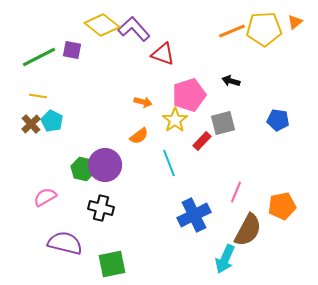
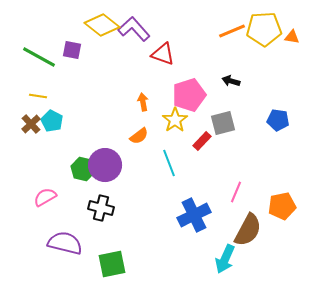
orange triangle: moved 3 px left, 15 px down; rotated 49 degrees clockwise
green line: rotated 56 degrees clockwise
orange arrow: rotated 114 degrees counterclockwise
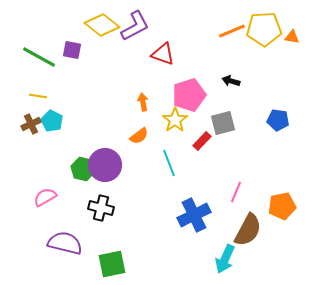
purple L-shape: moved 1 px right, 3 px up; rotated 104 degrees clockwise
brown cross: rotated 18 degrees clockwise
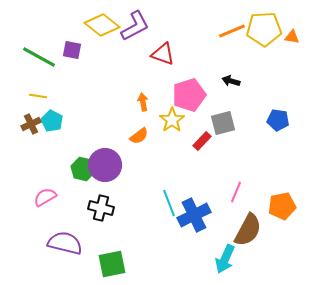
yellow star: moved 3 px left
cyan line: moved 40 px down
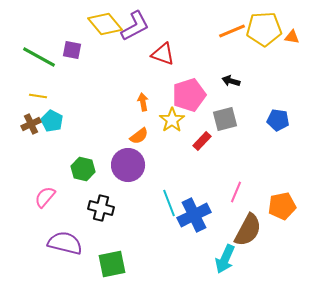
yellow diamond: moved 3 px right, 1 px up; rotated 12 degrees clockwise
gray square: moved 2 px right, 4 px up
purple circle: moved 23 px right
pink semicircle: rotated 20 degrees counterclockwise
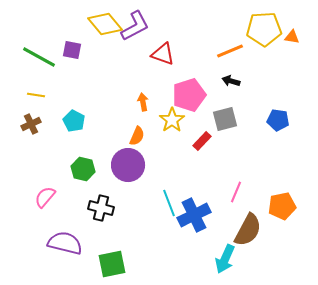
orange line: moved 2 px left, 20 px down
yellow line: moved 2 px left, 1 px up
cyan pentagon: moved 22 px right
orange semicircle: moved 2 px left; rotated 30 degrees counterclockwise
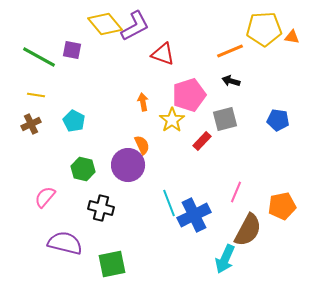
orange semicircle: moved 5 px right, 9 px down; rotated 48 degrees counterclockwise
